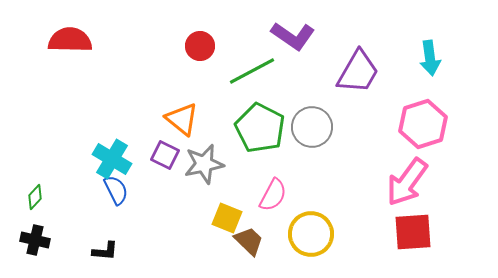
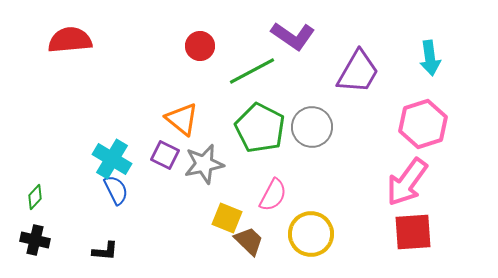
red semicircle: rotated 6 degrees counterclockwise
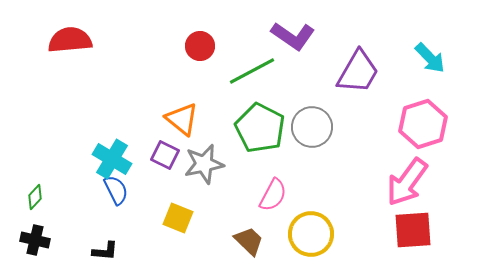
cyan arrow: rotated 36 degrees counterclockwise
yellow square: moved 49 px left
red square: moved 2 px up
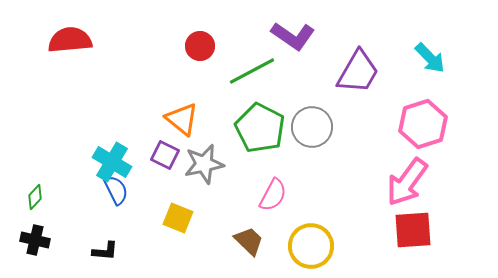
cyan cross: moved 3 px down
yellow circle: moved 12 px down
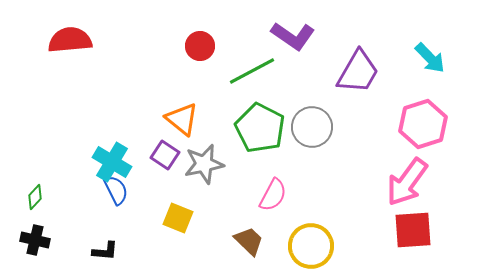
purple square: rotated 8 degrees clockwise
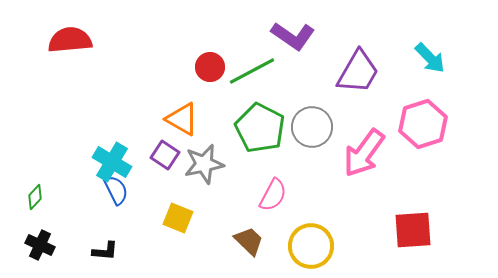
red circle: moved 10 px right, 21 px down
orange triangle: rotated 9 degrees counterclockwise
pink arrow: moved 43 px left, 29 px up
black cross: moved 5 px right, 5 px down; rotated 12 degrees clockwise
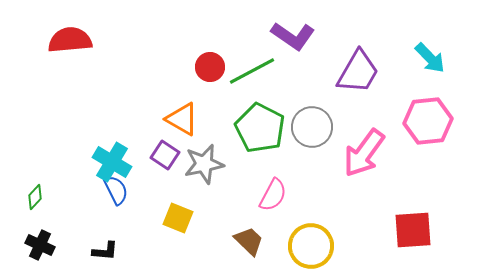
pink hexagon: moved 5 px right, 3 px up; rotated 12 degrees clockwise
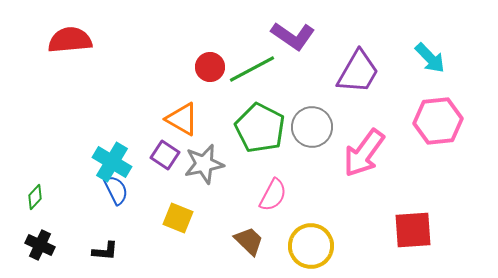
green line: moved 2 px up
pink hexagon: moved 10 px right
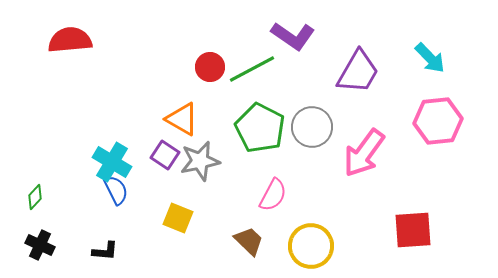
gray star: moved 4 px left, 3 px up
